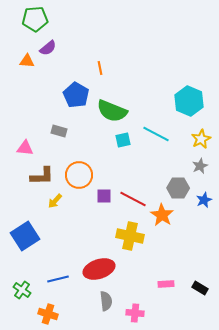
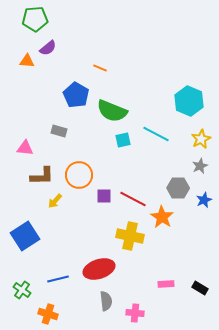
orange line: rotated 56 degrees counterclockwise
orange star: moved 2 px down
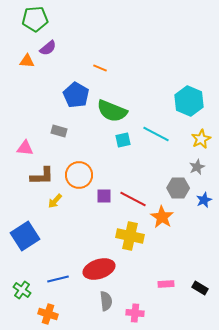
gray star: moved 3 px left, 1 px down
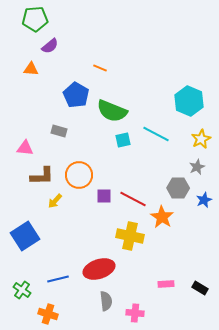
purple semicircle: moved 2 px right, 2 px up
orange triangle: moved 4 px right, 8 px down
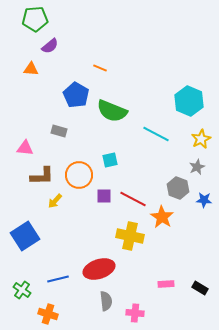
cyan square: moved 13 px left, 20 px down
gray hexagon: rotated 20 degrees clockwise
blue star: rotated 28 degrees clockwise
